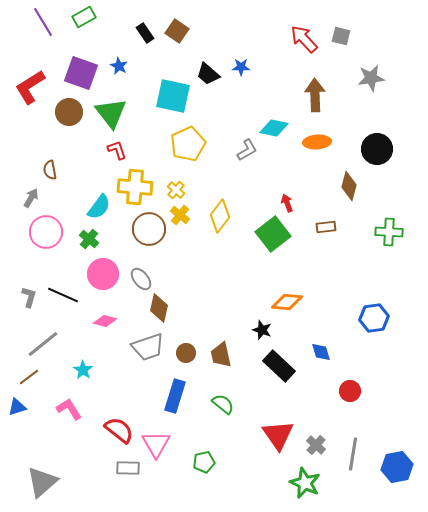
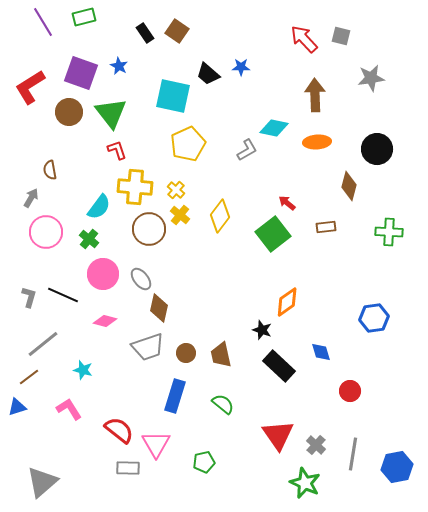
green rectangle at (84, 17): rotated 15 degrees clockwise
red arrow at (287, 203): rotated 30 degrees counterclockwise
orange diamond at (287, 302): rotated 40 degrees counterclockwise
cyan star at (83, 370): rotated 18 degrees counterclockwise
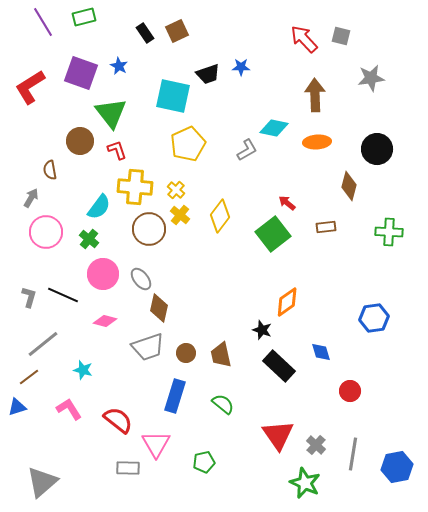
brown square at (177, 31): rotated 30 degrees clockwise
black trapezoid at (208, 74): rotated 60 degrees counterclockwise
brown circle at (69, 112): moved 11 px right, 29 px down
red semicircle at (119, 430): moved 1 px left, 10 px up
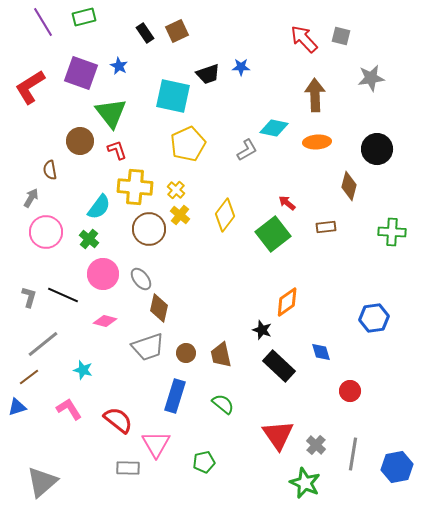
yellow diamond at (220, 216): moved 5 px right, 1 px up
green cross at (389, 232): moved 3 px right
